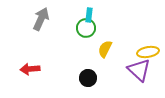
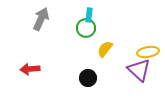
yellow semicircle: rotated 12 degrees clockwise
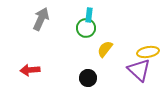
red arrow: moved 1 px down
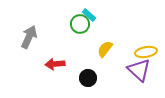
cyan rectangle: rotated 56 degrees counterclockwise
gray arrow: moved 12 px left, 18 px down
green circle: moved 6 px left, 4 px up
yellow ellipse: moved 2 px left
red arrow: moved 25 px right, 6 px up
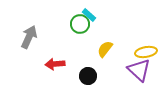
black circle: moved 2 px up
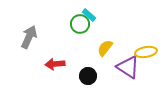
yellow semicircle: moved 1 px up
purple triangle: moved 11 px left, 3 px up; rotated 10 degrees counterclockwise
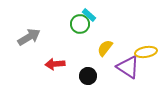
gray arrow: rotated 35 degrees clockwise
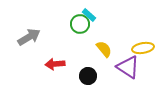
yellow semicircle: moved 1 px left, 1 px down; rotated 102 degrees clockwise
yellow ellipse: moved 3 px left, 4 px up
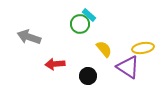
gray arrow: rotated 130 degrees counterclockwise
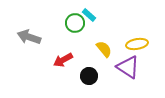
green circle: moved 5 px left, 1 px up
yellow ellipse: moved 6 px left, 4 px up
red arrow: moved 8 px right, 4 px up; rotated 24 degrees counterclockwise
black circle: moved 1 px right
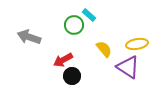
green circle: moved 1 px left, 2 px down
black circle: moved 17 px left
